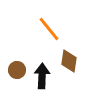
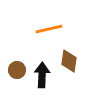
orange line: rotated 64 degrees counterclockwise
black arrow: moved 1 px up
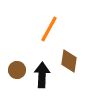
orange line: rotated 48 degrees counterclockwise
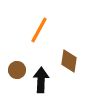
orange line: moved 10 px left, 1 px down
black arrow: moved 1 px left, 5 px down
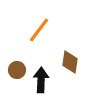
orange line: rotated 8 degrees clockwise
brown diamond: moved 1 px right, 1 px down
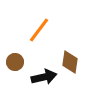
brown circle: moved 2 px left, 8 px up
black arrow: moved 3 px right, 3 px up; rotated 75 degrees clockwise
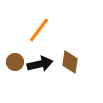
black arrow: moved 4 px left, 13 px up
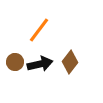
brown diamond: rotated 30 degrees clockwise
